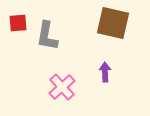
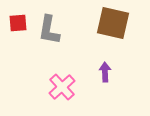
gray L-shape: moved 2 px right, 6 px up
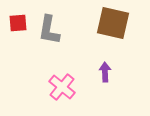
pink cross: rotated 8 degrees counterclockwise
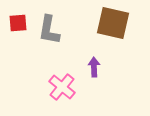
purple arrow: moved 11 px left, 5 px up
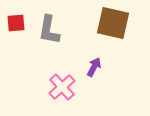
red square: moved 2 px left
purple arrow: rotated 30 degrees clockwise
pink cross: rotated 8 degrees clockwise
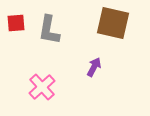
pink cross: moved 20 px left
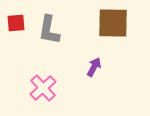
brown square: rotated 12 degrees counterclockwise
pink cross: moved 1 px right, 1 px down
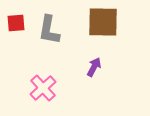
brown square: moved 10 px left, 1 px up
